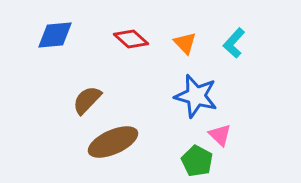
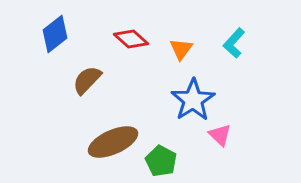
blue diamond: moved 1 px up; rotated 33 degrees counterclockwise
orange triangle: moved 4 px left, 6 px down; rotated 20 degrees clockwise
blue star: moved 3 px left, 4 px down; rotated 24 degrees clockwise
brown semicircle: moved 20 px up
green pentagon: moved 36 px left
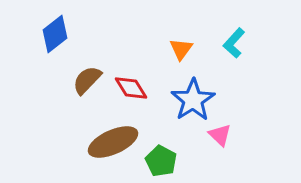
red diamond: moved 49 px down; rotated 16 degrees clockwise
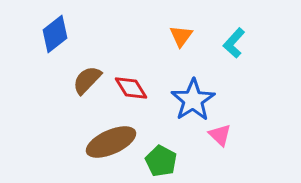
orange triangle: moved 13 px up
brown ellipse: moved 2 px left
